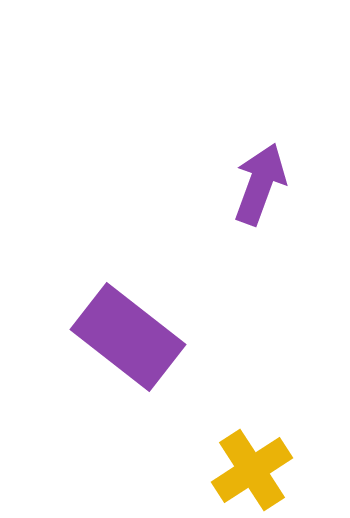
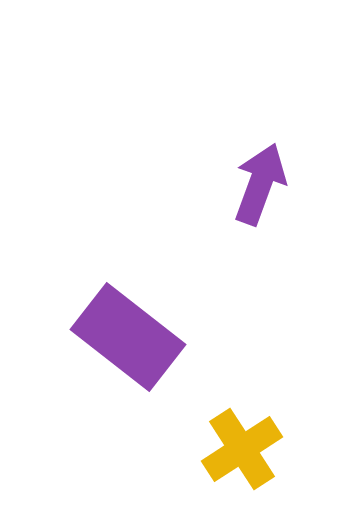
yellow cross: moved 10 px left, 21 px up
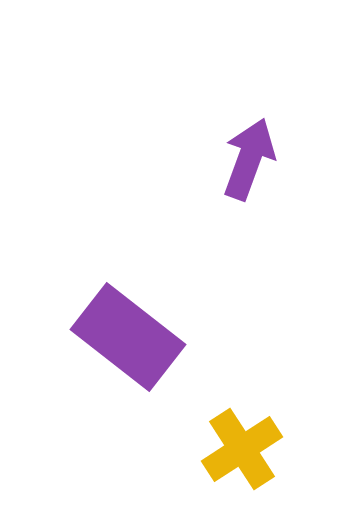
purple arrow: moved 11 px left, 25 px up
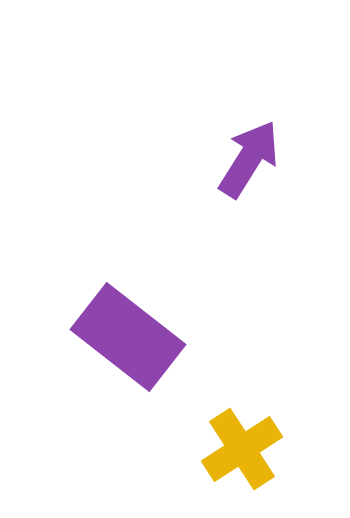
purple arrow: rotated 12 degrees clockwise
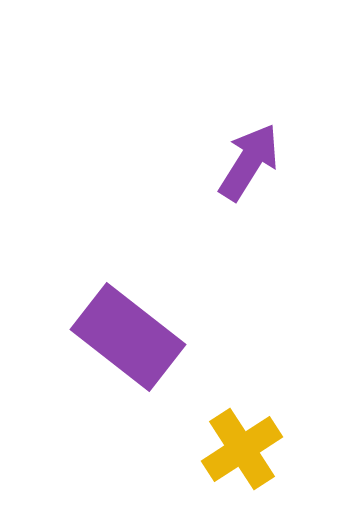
purple arrow: moved 3 px down
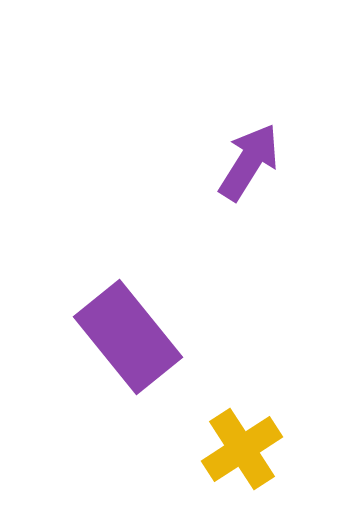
purple rectangle: rotated 13 degrees clockwise
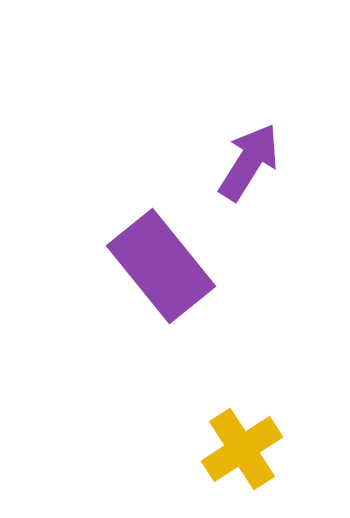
purple rectangle: moved 33 px right, 71 px up
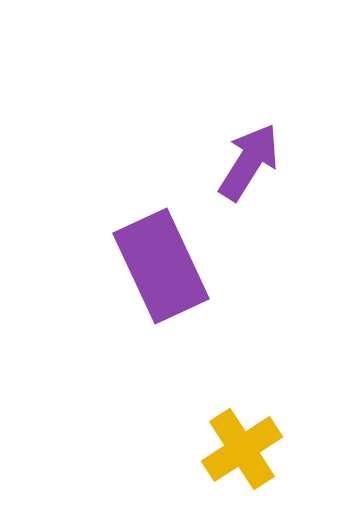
purple rectangle: rotated 14 degrees clockwise
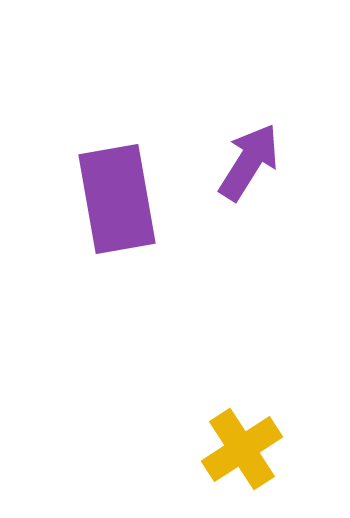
purple rectangle: moved 44 px left, 67 px up; rotated 15 degrees clockwise
